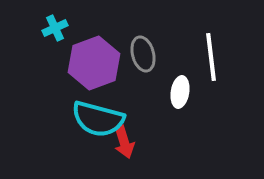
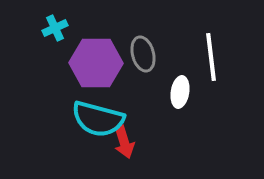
purple hexagon: moved 2 px right; rotated 21 degrees clockwise
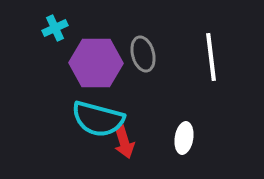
white ellipse: moved 4 px right, 46 px down
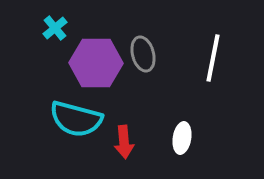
cyan cross: rotated 15 degrees counterclockwise
white line: moved 2 px right, 1 px down; rotated 18 degrees clockwise
cyan semicircle: moved 22 px left
white ellipse: moved 2 px left
red arrow: rotated 12 degrees clockwise
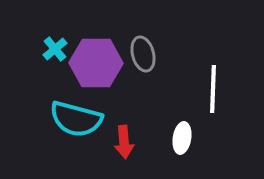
cyan cross: moved 21 px down
white line: moved 31 px down; rotated 9 degrees counterclockwise
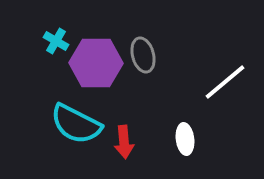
cyan cross: moved 1 px right, 8 px up; rotated 20 degrees counterclockwise
gray ellipse: moved 1 px down
white line: moved 12 px right, 7 px up; rotated 48 degrees clockwise
cyan semicircle: moved 5 px down; rotated 12 degrees clockwise
white ellipse: moved 3 px right, 1 px down; rotated 16 degrees counterclockwise
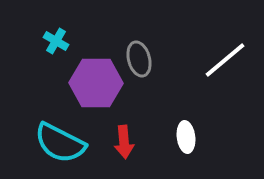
gray ellipse: moved 4 px left, 4 px down
purple hexagon: moved 20 px down
white line: moved 22 px up
cyan semicircle: moved 16 px left, 19 px down
white ellipse: moved 1 px right, 2 px up
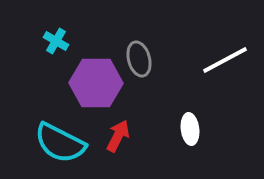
white line: rotated 12 degrees clockwise
white ellipse: moved 4 px right, 8 px up
red arrow: moved 6 px left, 6 px up; rotated 148 degrees counterclockwise
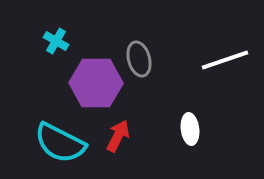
white line: rotated 9 degrees clockwise
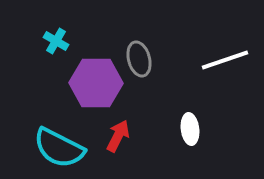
cyan semicircle: moved 1 px left, 5 px down
